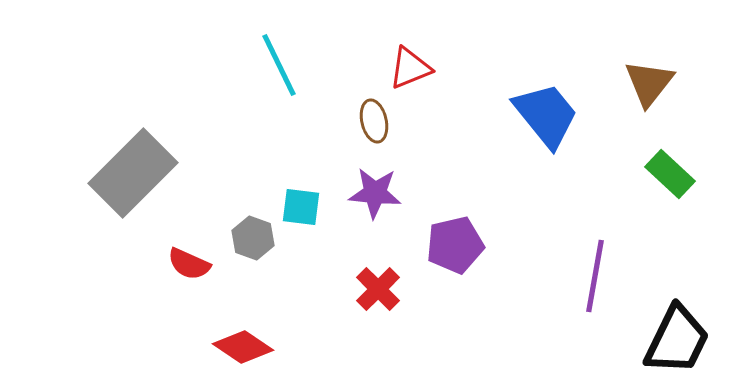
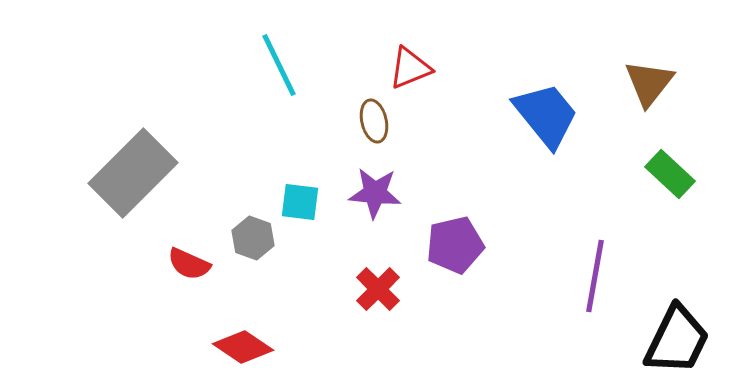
cyan square: moved 1 px left, 5 px up
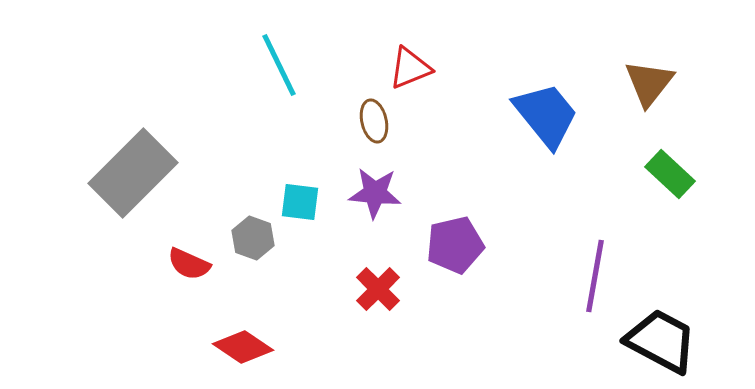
black trapezoid: moved 16 px left, 1 px down; rotated 88 degrees counterclockwise
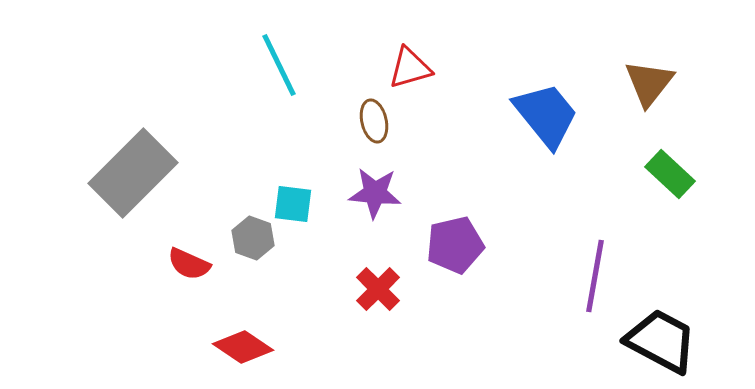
red triangle: rotated 6 degrees clockwise
cyan square: moved 7 px left, 2 px down
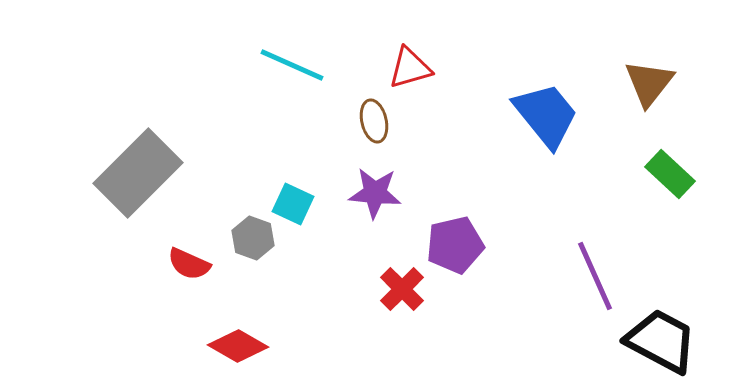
cyan line: moved 13 px right; rotated 40 degrees counterclockwise
gray rectangle: moved 5 px right
cyan square: rotated 18 degrees clockwise
purple line: rotated 34 degrees counterclockwise
red cross: moved 24 px right
red diamond: moved 5 px left, 1 px up; rotated 4 degrees counterclockwise
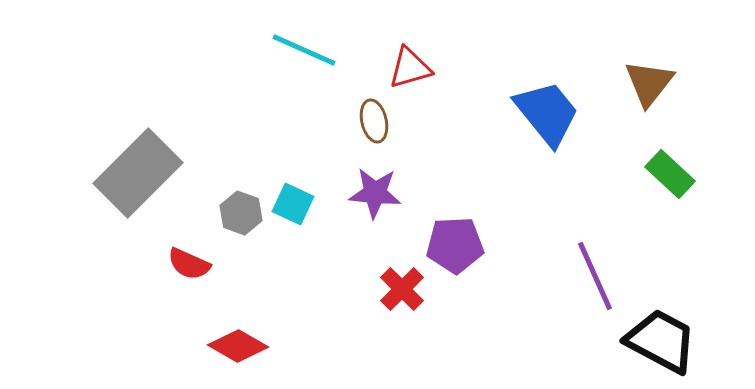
cyan line: moved 12 px right, 15 px up
blue trapezoid: moved 1 px right, 2 px up
gray hexagon: moved 12 px left, 25 px up
purple pentagon: rotated 10 degrees clockwise
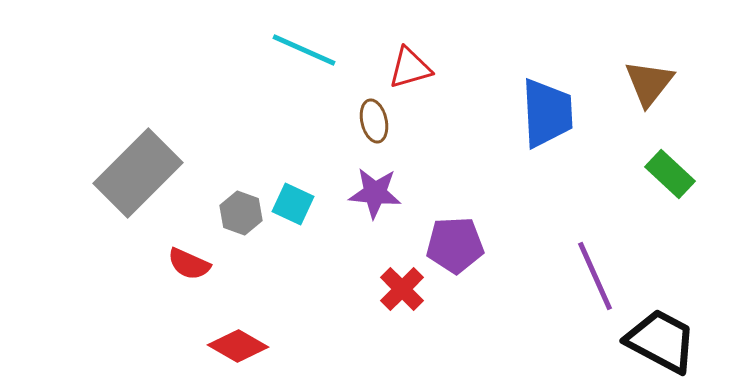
blue trapezoid: rotated 36 degrees clockwise
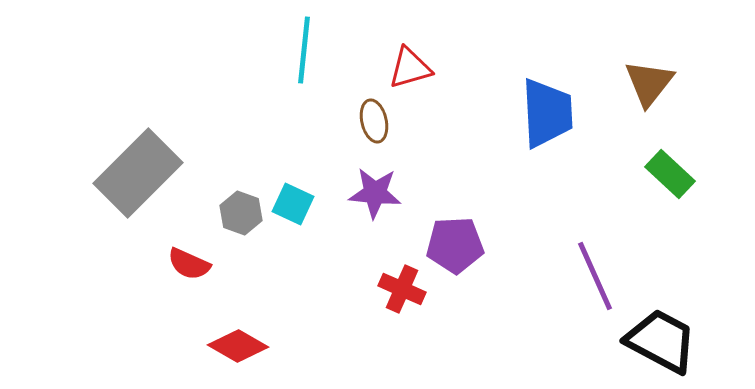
cyan line: rotated 72 degrees clockwise
red cross: rotated 21 degrees counterclockwise
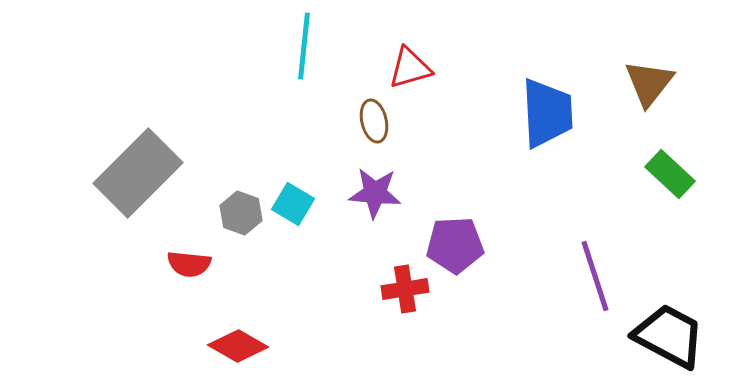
cyan line: moved 4 px up
cyan square: rotated 6 degrees clockwise
red semicircle: rotated 18 degrees counterclockwise
purple line: rotated 6 degrees clockwise
red cross: moved 3 px right; rotated 33 degrees counterclockwise
black trapezoid: moved 8 px right, 5 px up
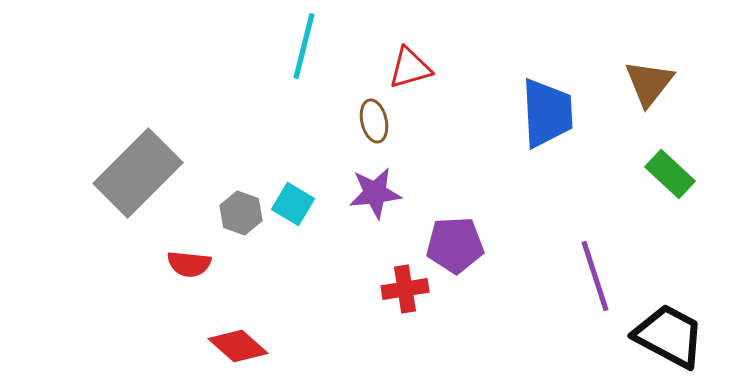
cyan line: rotated 8 degrees clockwise
purple star: rotated 12 degrees counterclockwise
red diamond: rotated 12 degrees clockwise
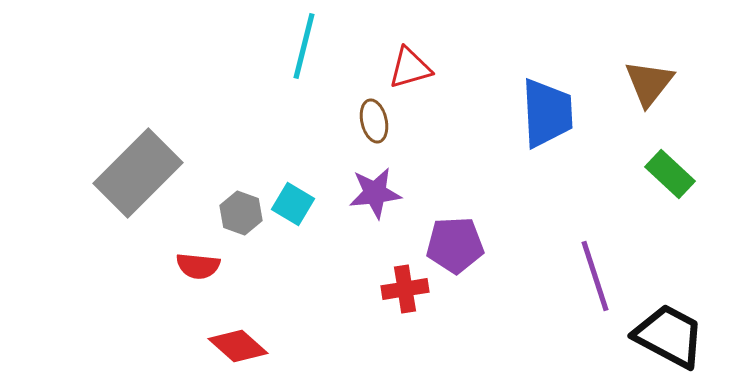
red semicircle: moved 9 px right, 2 px down
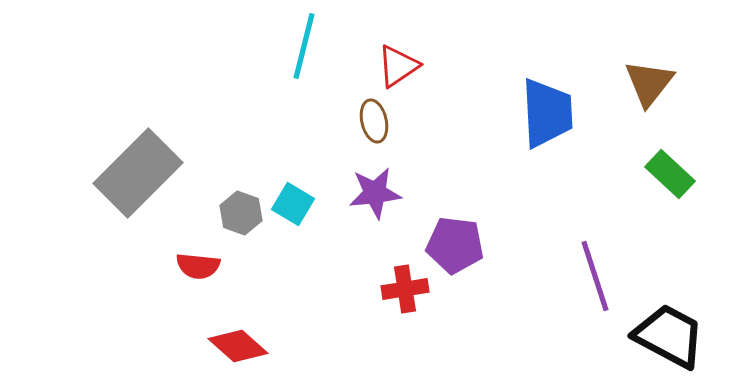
red triangle: moved 12 px left, 2 px up; rotated 18 degrees counterclockwise
purple pentagon: rotated 10 degrees clockwise
